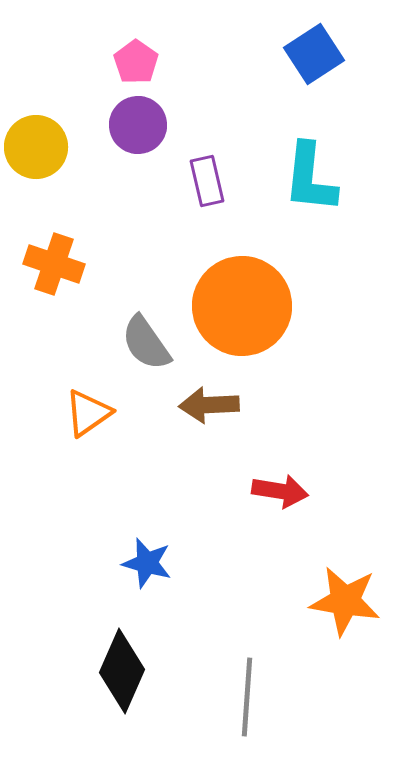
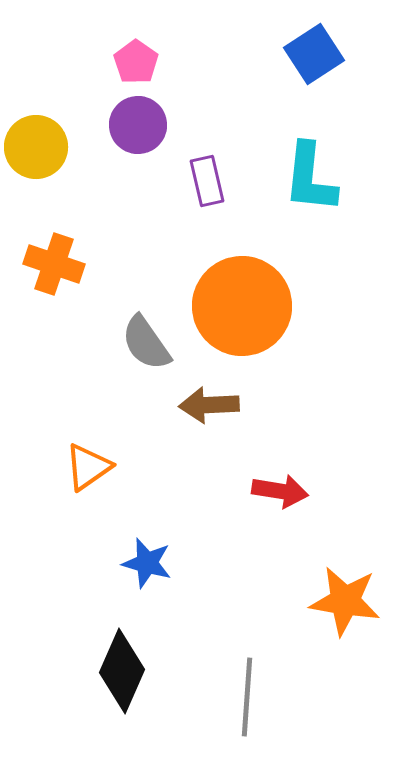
orange triangle: moved 54 px down
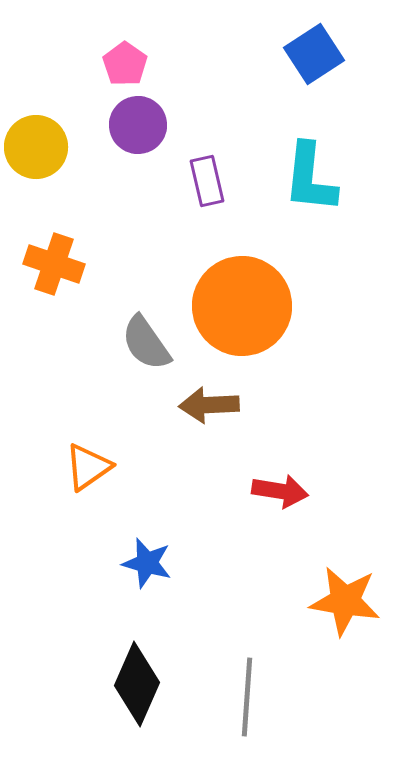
pink pentagon: moved 11 px left, 2 px down
black diamond: moved 15 px right, 13 px down
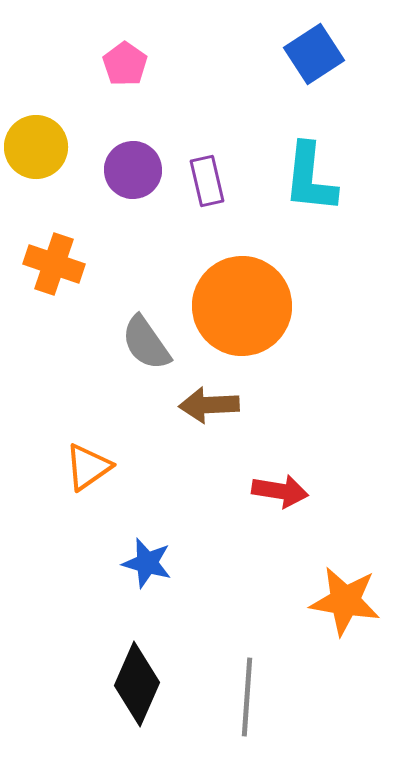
purple circle: moved 5 px left, 45 px down
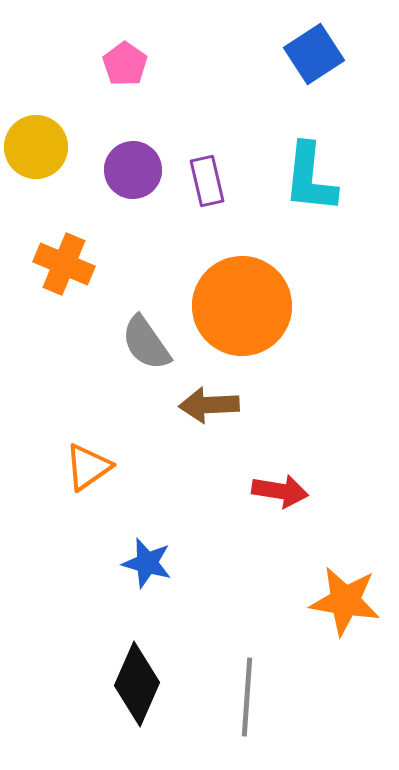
orange cross: moved 10 px right; rotated 4 degrees clockwise
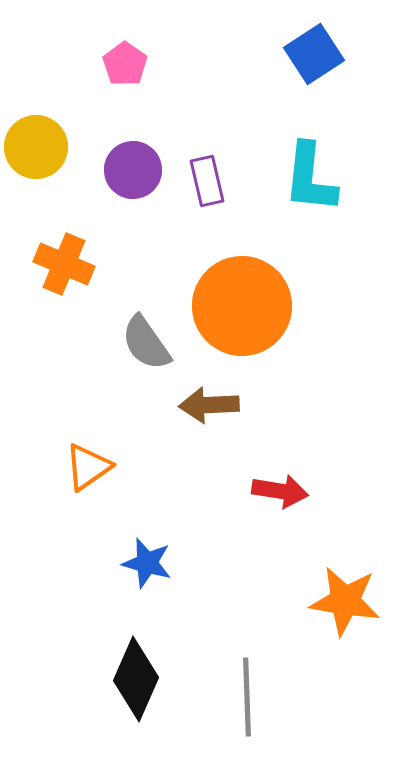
black diamond: moved 1 px left, 5 px up
gray line: rotated 6 degrees counterclockwise
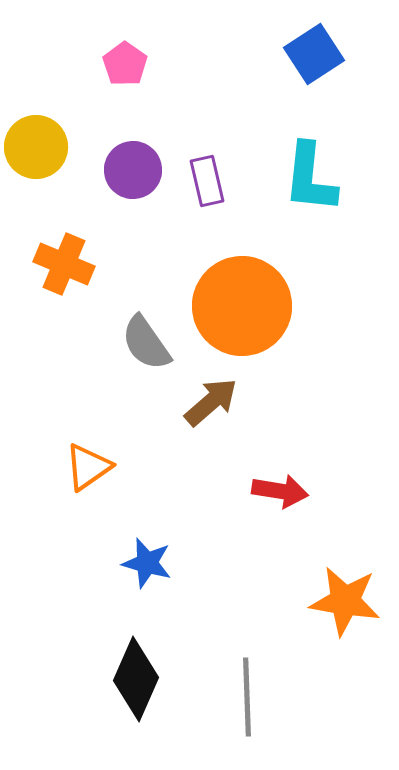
brown arrow: moved 2 px right, 3 px up; rotated 142 degrees clockwise
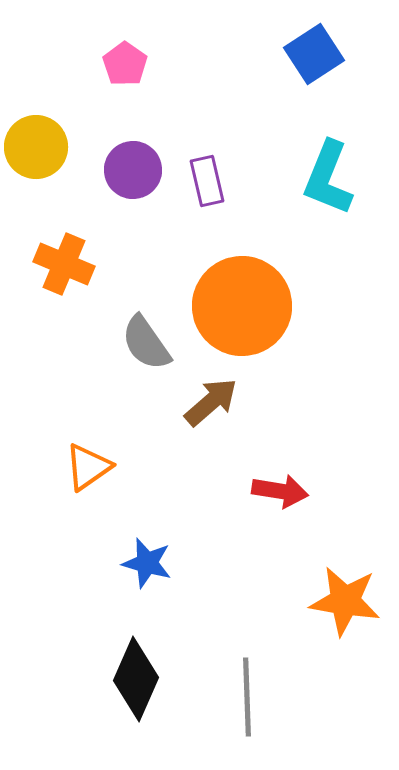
cyan L-shape: moved 18 px right; rotated 16 degrees clockwise
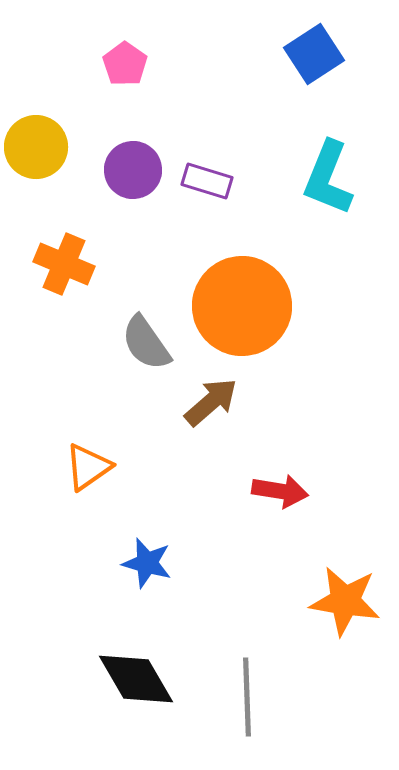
purple rectangle: rotated 60 degrees counterclockwise
black diamond: rotated 54 degrees counterclockwise
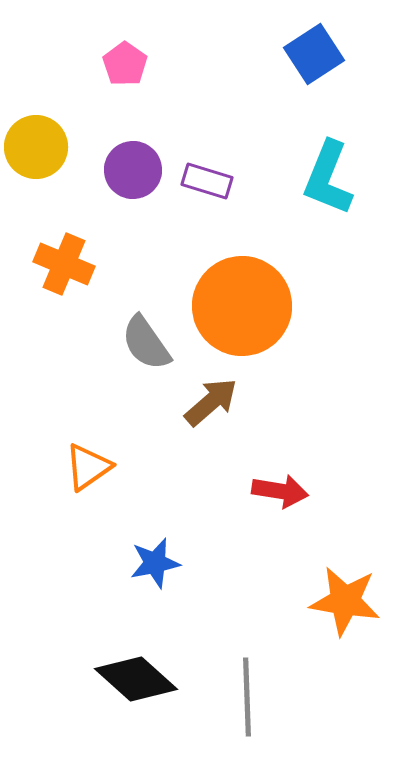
blue star: moved 8 px right; rotated 27 degrees counterclockwise
black diamond: rotated 18 degrees counterclockwise
